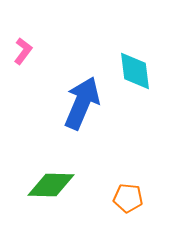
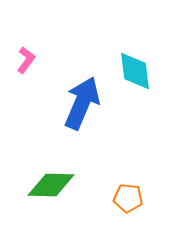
pink L-shape: moved 3 px right, 9 px down
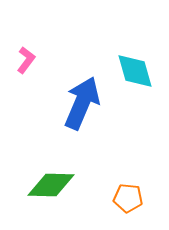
cyan diamond: rotated 9 degrees counterclockwise
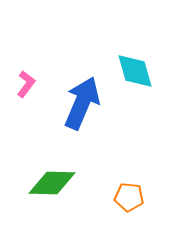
pink L-shape: moved 24 px down
green diamond: moved 1 px right, 2 px up
orange pentagon: moved 1 px right, 1 px up
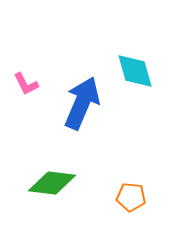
pink L-shape: rotated 116 degrees clockwise
green diamond: rotated 6 degrees clockwise
orange pentagon: moved 2 px right
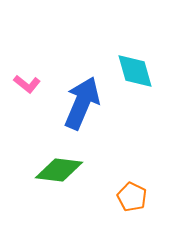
pink L-shape: moved 1 px right; rotated 24 degrees counterclockwise
green diamond: moved 7 px right, 13 px up
orange pentagon: moved 1 px right; rotated 20 degrees clockwise
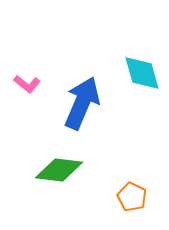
cyan diamond: moved 7 px right, 2 px down
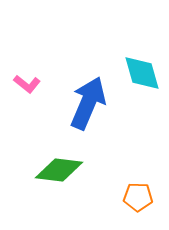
blue arrow: moved 6 px right
orange pentagon: moved 6 px right; rotated 24 degrees counterclockwise
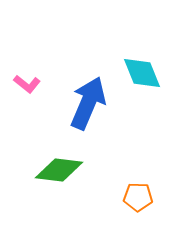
cyan diamond: rotated 6 degrees counterclockwise
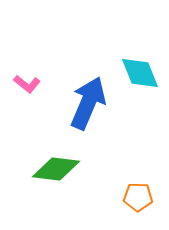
cyan diamond: moved 2 px left
green diamond: moved 3 px left, 1 px up
